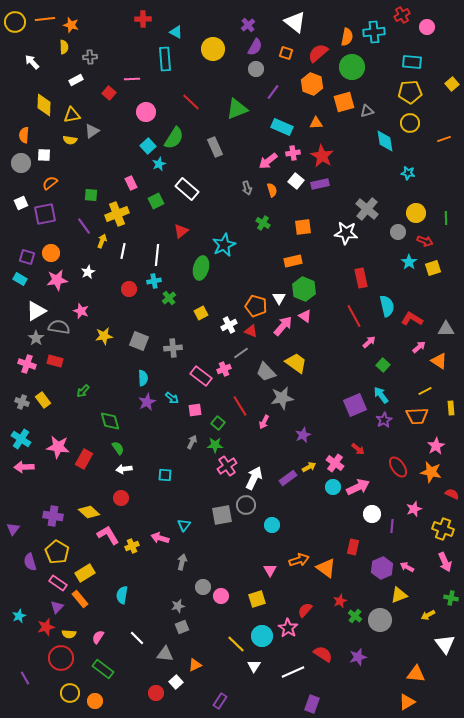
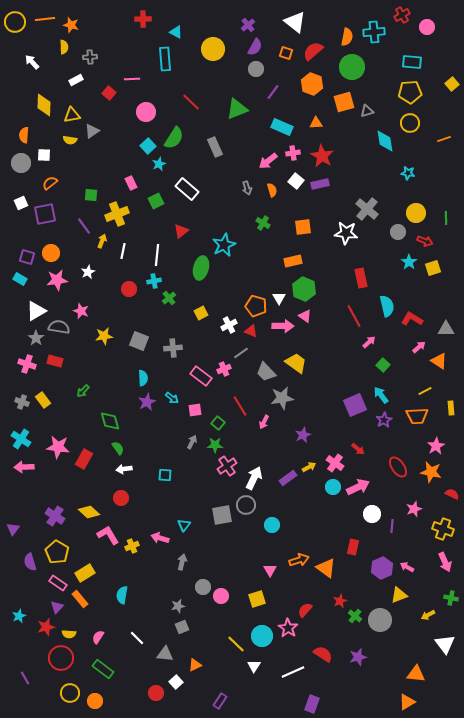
red semicircle at (318, 53): moved 5 px left, 2 px up
pink arrow at (283, 326): rotated 50 degrees clockwise
purple cross at (53, 516): moved 2 px right; rotated 24 degrees clockwise
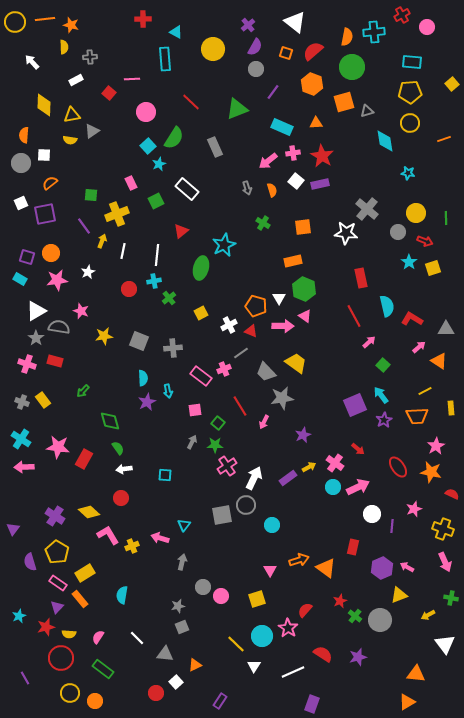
cyan arrow at (172, 398): moved 4 px left, 7 px up; rotated 40 degrees clockwise
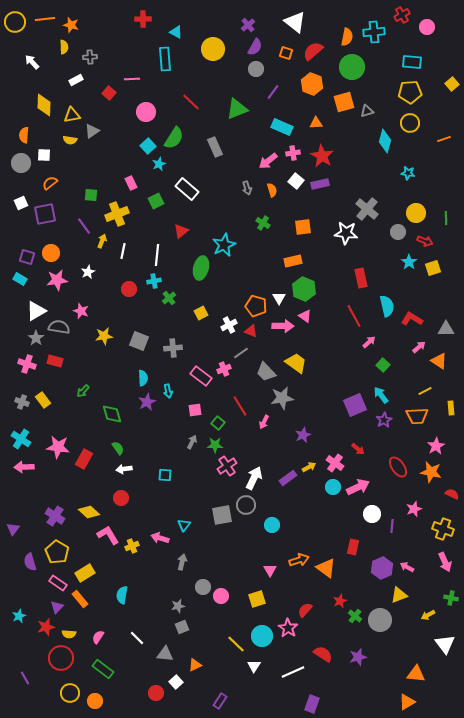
cyan diamond at (385, 141): rotated 25 degrees clockwise
green diamond at (110, 421): moved 2 px right, 7 px up
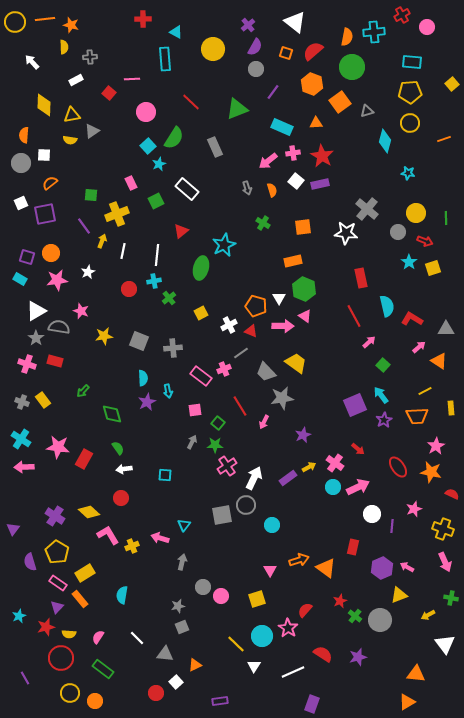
orange square at (344, 102): moved 4 px left; rotated 20 degrees counterclockwise
purple rectangle at (220, 701): rotated 49 degrees clockwise
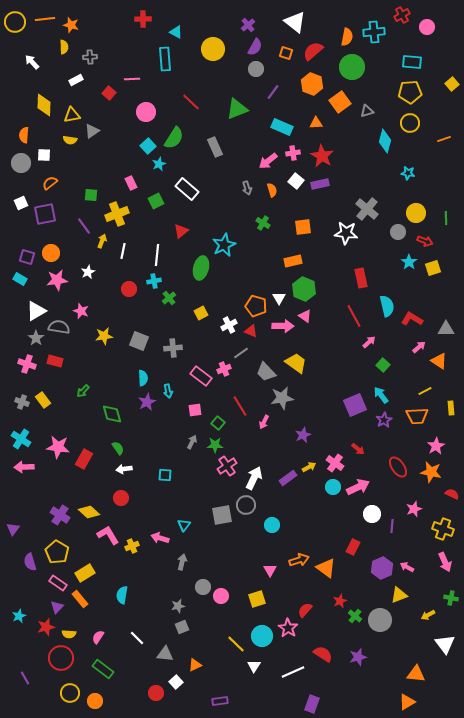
purple cross at (55, 516): moved 5 px right, 1 px up
red rectangle at (353, 547): rotated 14 degrees clockwise
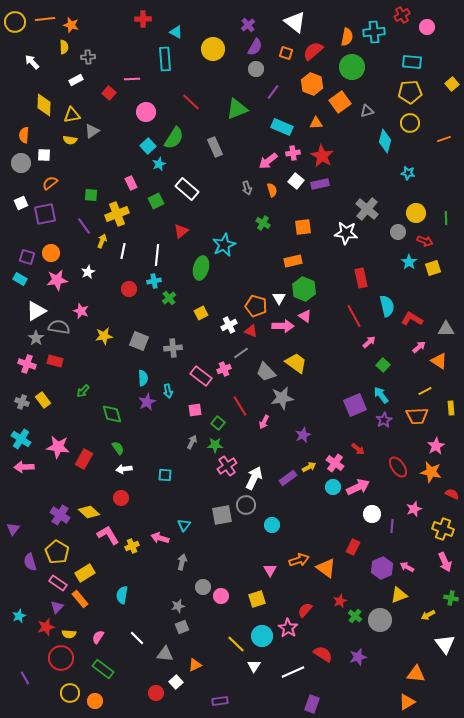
gray cross at (90, 57): moved 2 px left
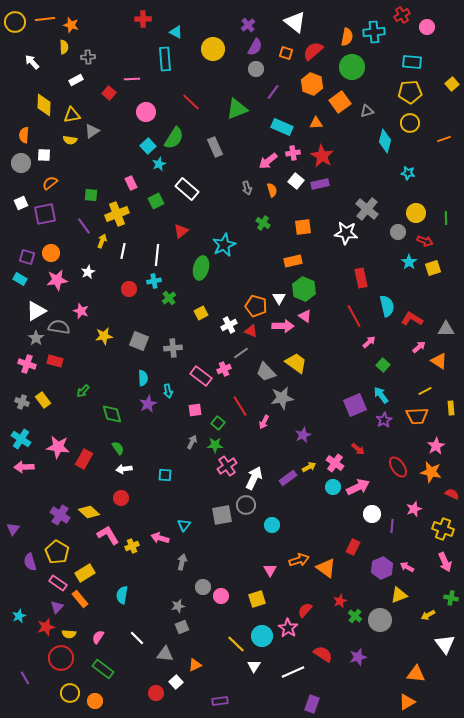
purple star at (147, 402): moved 1 px right, 2 px down
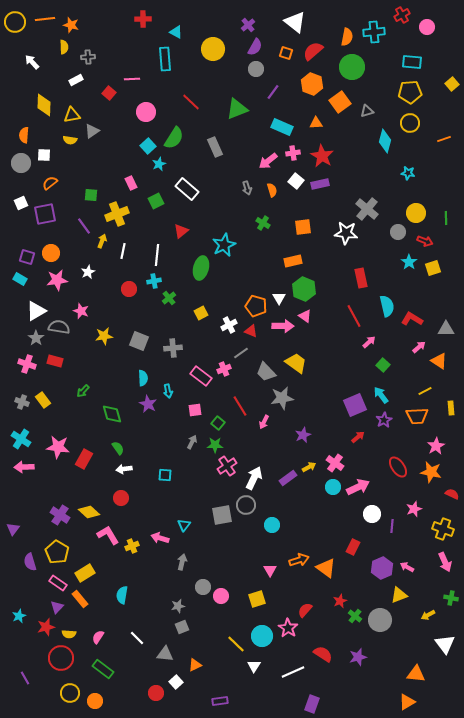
purple star at (148, 404): rotated 18 degrees counterclockwise
red arrow at (358, 449): moved 12 px up; rotated 80 degrees counterclockwise
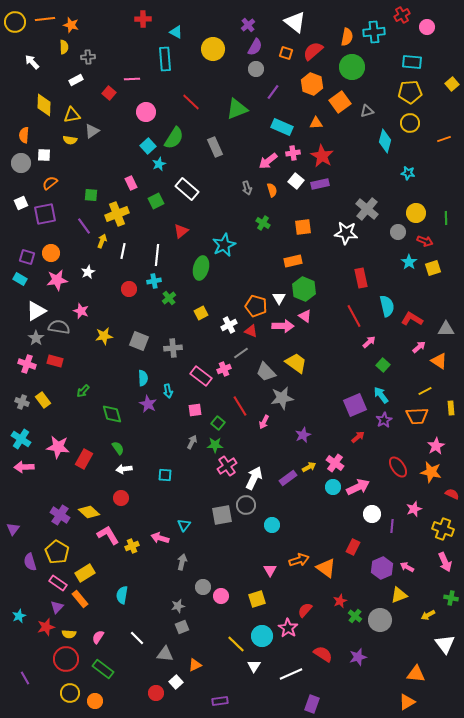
red circle at (61, 658): moved 5 px right, 1 px down
white line at (293, 672): moved 2 px left, 2 px down
